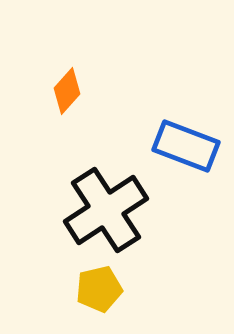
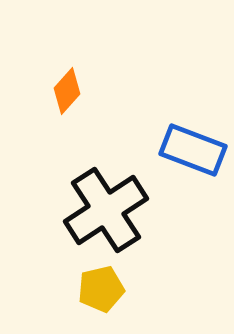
blue rectangle: moved 7 px right, 4 px down
yellow pentagon: moved 2 px right
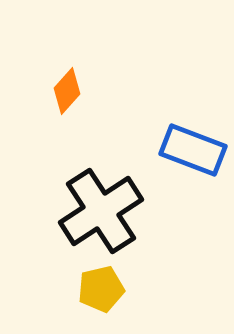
black cross: moved 5 px left, 1 px down
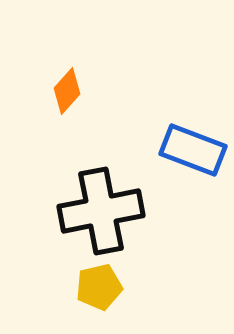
black cross: rotated 22 degrees clockwise
yellow pentagon: moved 2 px left, 2 px up
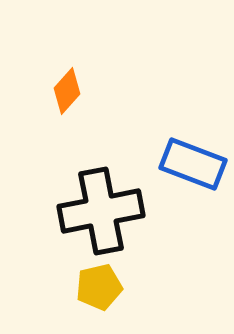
blue rectangle: moved 14 px down
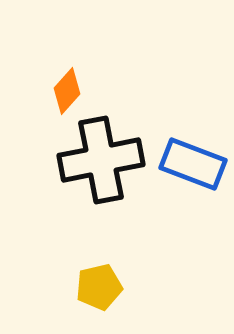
black cross: moved 51 px up
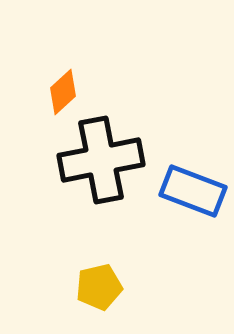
orange diamond: moved 4 px left, 1 px down; rotated 6 degrees clockwise
blue rectangle: moved 27 px down
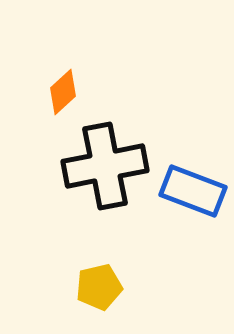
black cross: moved 4 px right, 6 px down
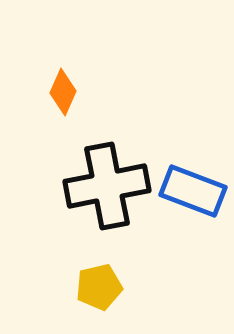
orange diamond: rotated 24 degrees counterclockwise
black cross: moved 2 px right, 20 px down
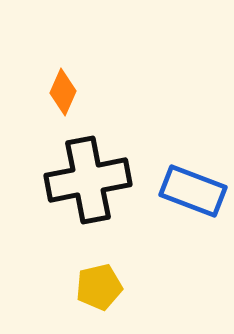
black cross: moved 19 px left, 6 px up
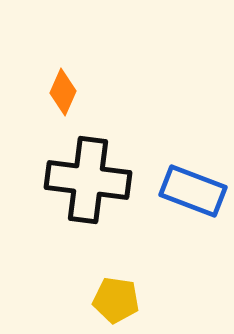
black cross: rotated 18 degrees clockwise
yellow pentagon: moved 17 px right, 13 px down; rotated 21 degrees clockwise
